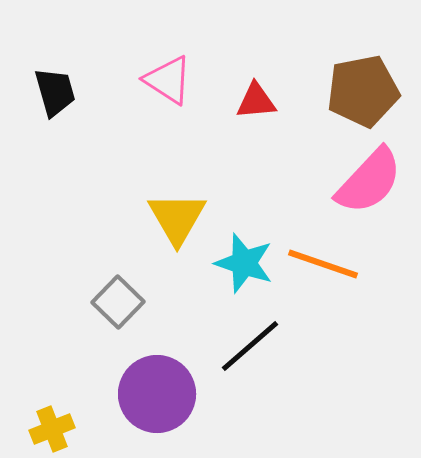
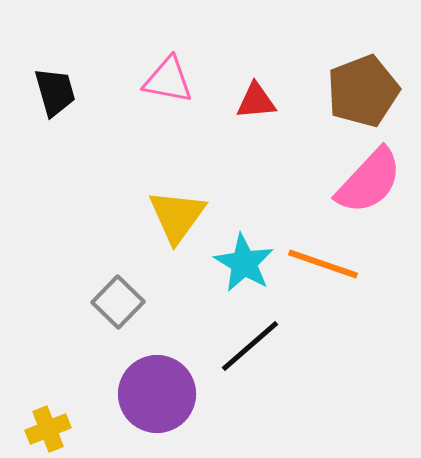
pink triangle: rotated 22 degrees counterclockwise
brown pentagon: rotated 10 degrees counterclockwise
yellow triangle: moved 2 px up; rotated 6 degrees clockwise
cyan star: rotated 12 degrees clockwise
yellow cross: moved 4 px left
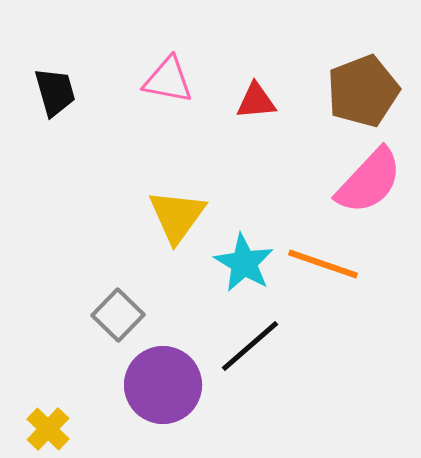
gray square: moved 13 px down
purple circle: moved 6 px right, 9 px up
yellow cross: rotated 24 degrees counterclockwise
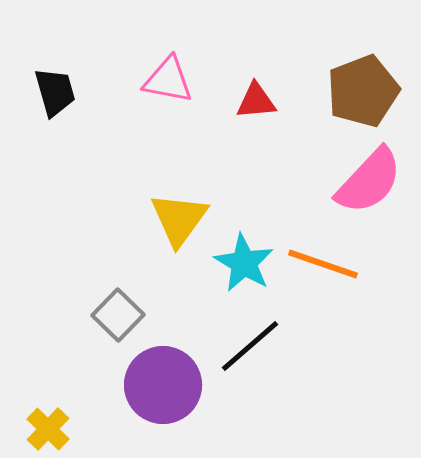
yellow triangle: moved 2 px right, 3 px down
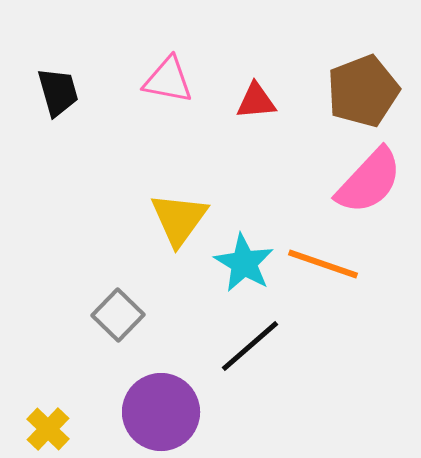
black trapezoid: moved 3 px right
purple circle: moved 2 px left, 27 px down
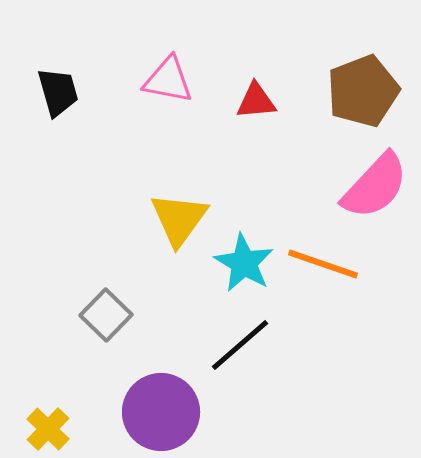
pink semicircle: moved 6 px right, 5 px down
gray square: moved 12 px left
black line: moved 10 px left, 1 px up
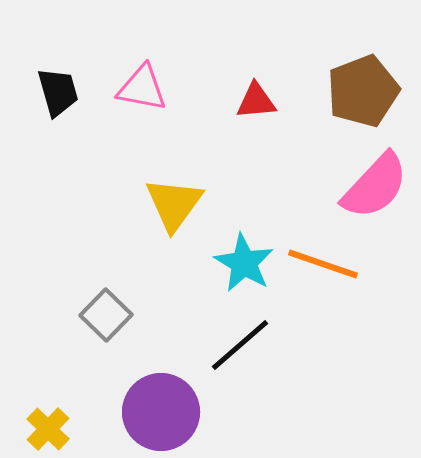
pink triangle: moved 26 px left, 8 px down
yellow triangle: moved 5 px left, 15 px up
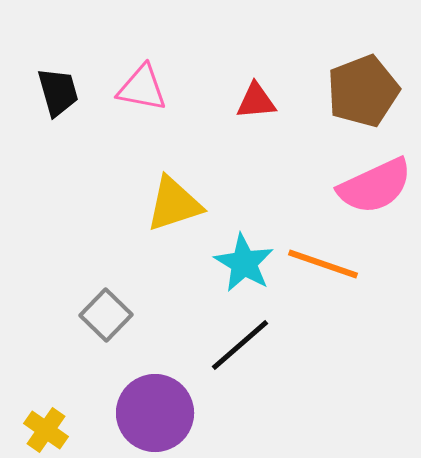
pink semicircle: rotated 22 degrees clockwise
yellow triangle: rotated 36 degrees clockwise
purple circle: moved 6 px left, 1 px down
yellow cross: moved 2 px left, 1 px down; rotated 9 degrees counterclockwise
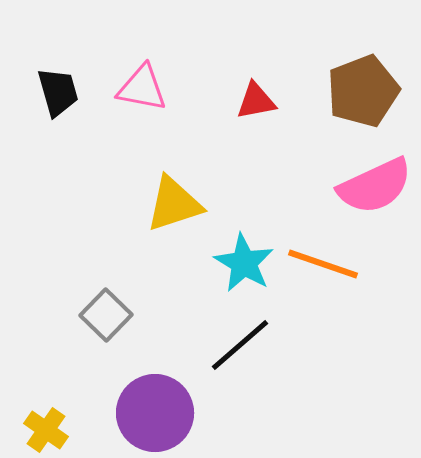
red triangle: rotated 6 degrees counterclockwise
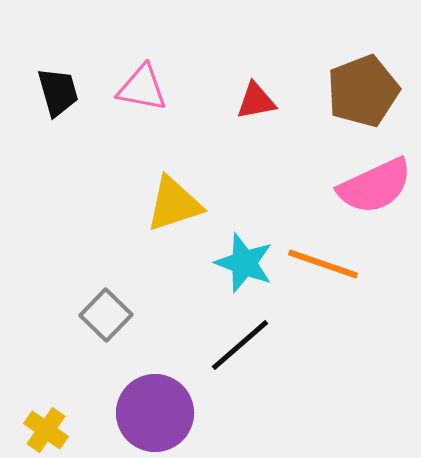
cyan star: rotated 10 degrees counterclockwise
